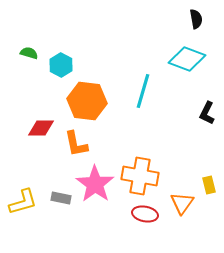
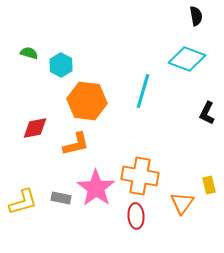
black semicircle: moved 3 px up
red diamond: moved 6 px left; rotated 12 degrees counterclockwise
orange L-shape: rotated 92 degrees counterclockwise
pink star: moved 1 px right, 4 px down
red ellipse: moved 9 px left, 2 px down; rotated 75 degrees clockwise
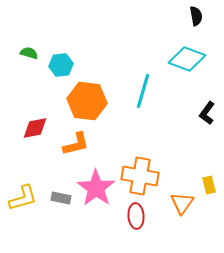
cyan hexagon: rotated 25 degrees clockwise
black L-shape: rotated 10 degrees clockwise
yellow L-shape: moved 4 px up
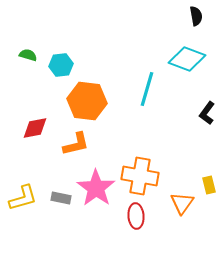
green semicircle: moved 1 px left, 2 px down
cyan line: moved 4 px right, 2 px up
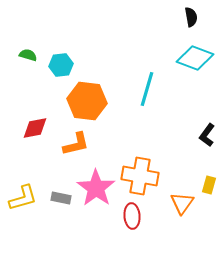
black semicircle: moved 5 px left, 1 px down
cyan diamond: moved 8 px right, 1 px up
black L-shape: moved 22 px down
yellow rectangle: rotated 30 degrees clockwise
red ellipse: moved 4 px left
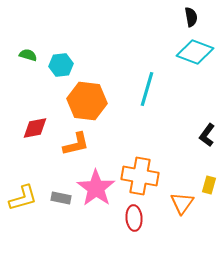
cyan diamond: moved 6 px up
red ellipse: moved 2 px right, 2 px down
